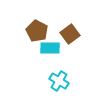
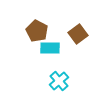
brown square: moved 8 px right
cyan cross: rotated 18 degrees clockwise
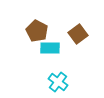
cyan cross: moved 1 px left, 1 px down; rotated 12 degrees counterclockwise
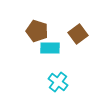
brown pentagon: rotated 10 degrees counterclockwise
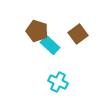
cyan rectangle: moved 3 px up; rotated 42 degrees clockwise
cyan cross: rotated 12 degrees counterclockwise
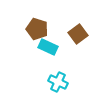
brown pentagon: moved 2 px up
cyan rectangle: moved 2 px left, 2 px down; rotated 18 degrees counterclockwise
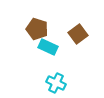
cyan cross: moved 2 px left, 1 px down
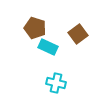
brown pentagon: moved 2 px left, 1 px up
cyan cross: rotated 12 degrees counterclockwise
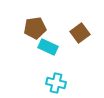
brown pentagon: rotated 25 degrees counterclockwise
brown square: moved 2 px right, 1 px up
